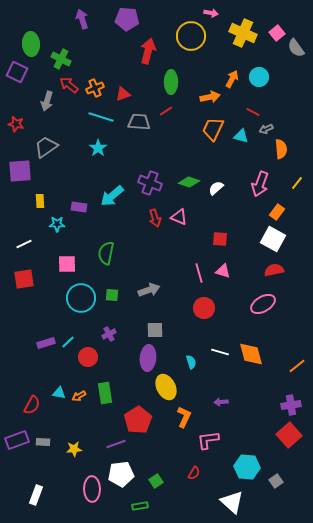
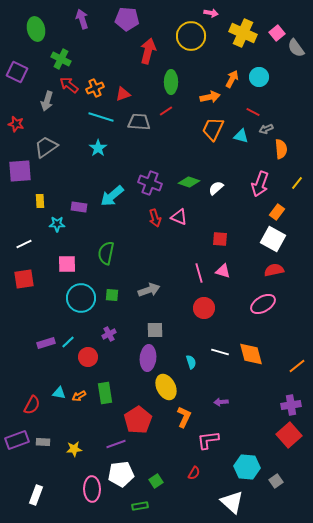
green ellipse at (31, 44): moved 5 px right, 15 px up; rotated 10 degrees counterclockwise
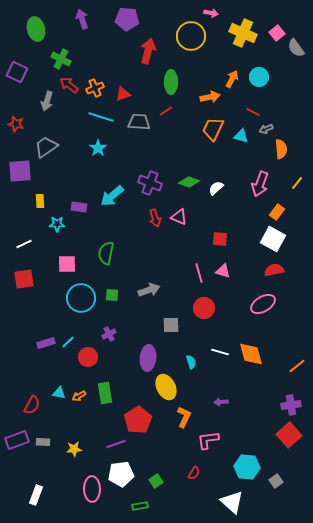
gray square at (155, 330): moved 16 px right, 5 px up
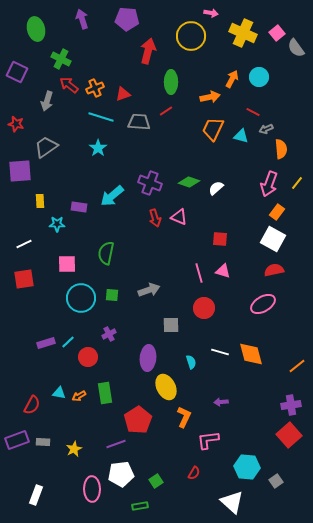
pink arrow at (260, 184): moved 9 px right
yellow star at (74, 449): rotated 21 degrees counterclockwise
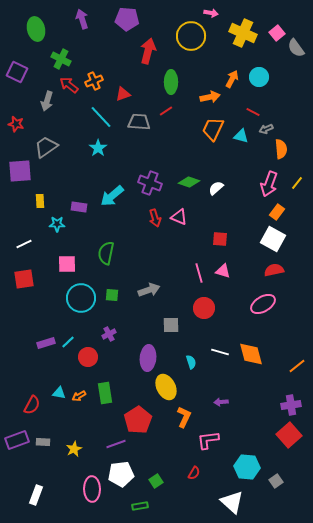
orange cross at (95, 88): moved 1 px left, 7 px up
cyan line at (101, 117): rotated 30 degrees clockwise
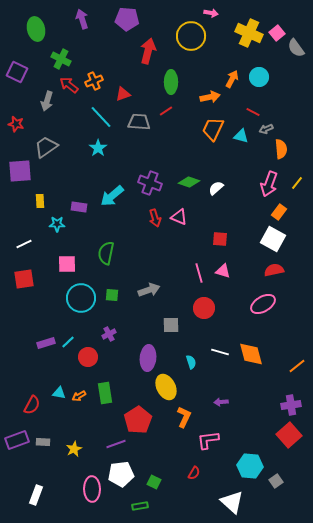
yellow cross at (243, 33): moved 6 px right
orange rectangle at (277, 212): moved 2 px right
cyan hexagon at (247, 467): moved 3 px right, 1 px up
green square at (156, 481): moved 2 px left, 1 px down; rotated 32 degrees counterclockwise
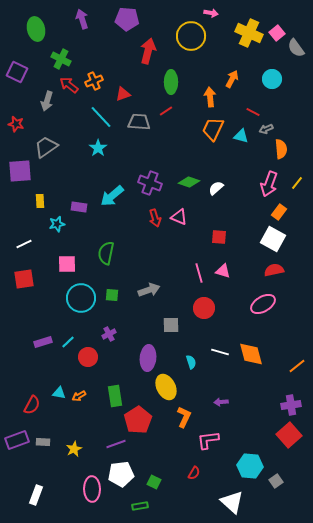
cyan circle at (259, 77): moved 13 px right, 2 px down
orange arrow at (210, 97): rotated 84 degrees counterclockwise
cyan star at (57, 224): rotated 14 degrees counterclockwise
red square at (220, 239): moved 1 px left, 2 px up
purple rectangle at (46, 343): moved 3 px left, 1 px up
green rectangle at (105, 393): moved 10 px right, 3 px down
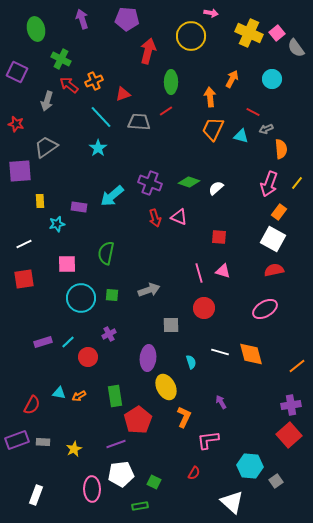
pink ellipse at (263, 304): moved 2 px right, 5 px down
purple arrow at (221, 402): rotated 64 degrees clockwise
